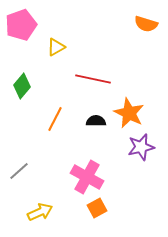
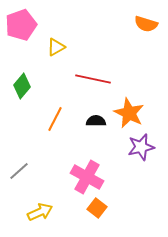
orange square: rotated 24 degrees counterclockwise
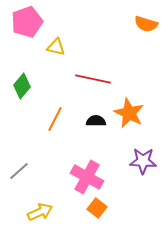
pink pentagon: moved 6 px right, 3 px up
yellow triangle: rotated 42 degrees clockwise
purple star: moved 2 px right, 14 px down; rotated 16 degrees clockwise
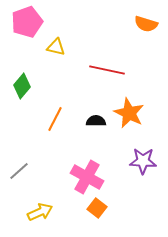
red line: moved 14 px right, 9 px up
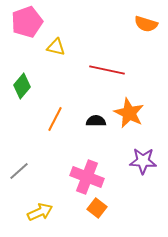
pink cross: rotated 8 degrees counterclockwise
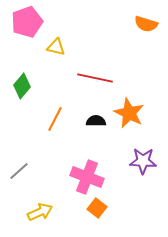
red line: moved 12 px left, 8 px down
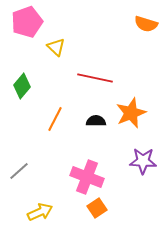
yellow triangle: rotated 30 degrees clockwise
orange star: moved 2 px right; rotated 24 degrees clockwise
orange square: rotated 18 degrees clockwise
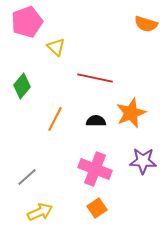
gray line: moved 8 px right, 6 px down
pink cross: moved 8 px right, 8 px up
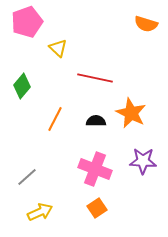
yellow triangle: moved 2 px right, 1 px down
orange star: rotated 24 degrees counterclockwise
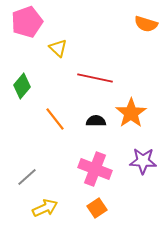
orange star: rotated 12 degrees clockwise
orange line: rotated 65 degrees counterclockwise
yellow arrow: moved 5 px right, 4 px up
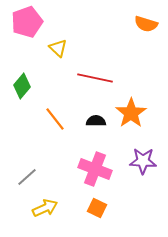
orange square: rotated 30 degrees counterclockwise
